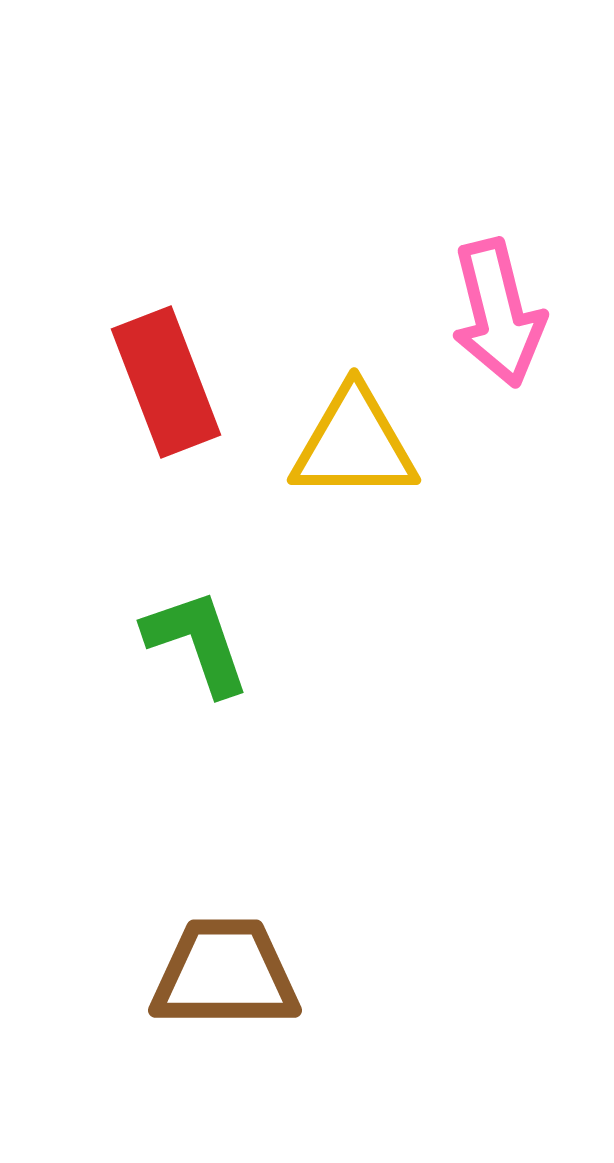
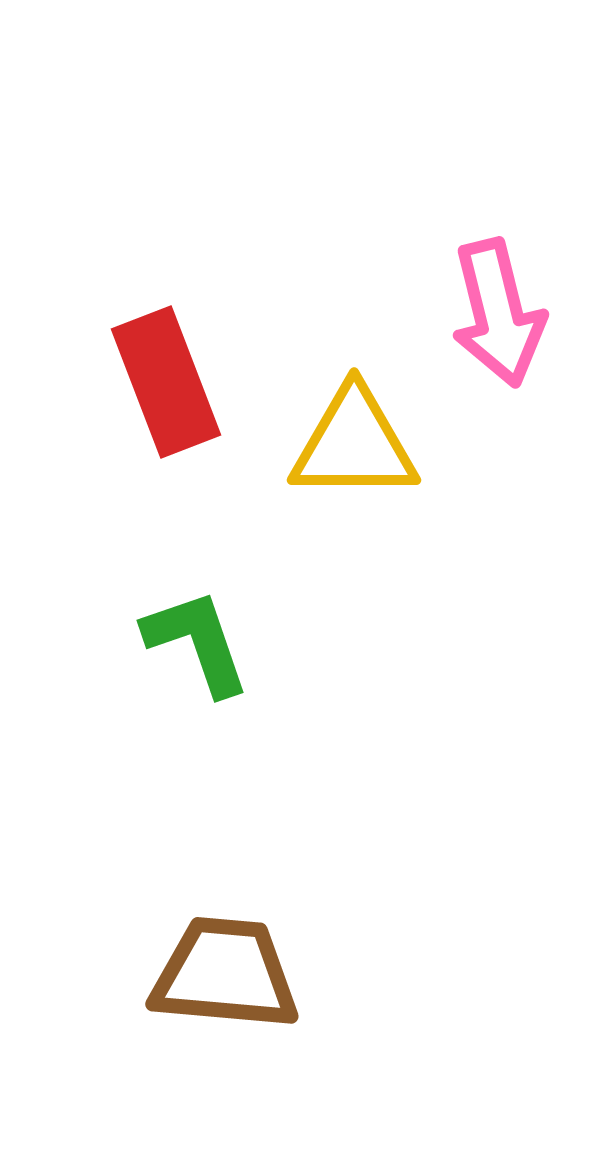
brown trapezoid: rotated 5 degrees clockwise
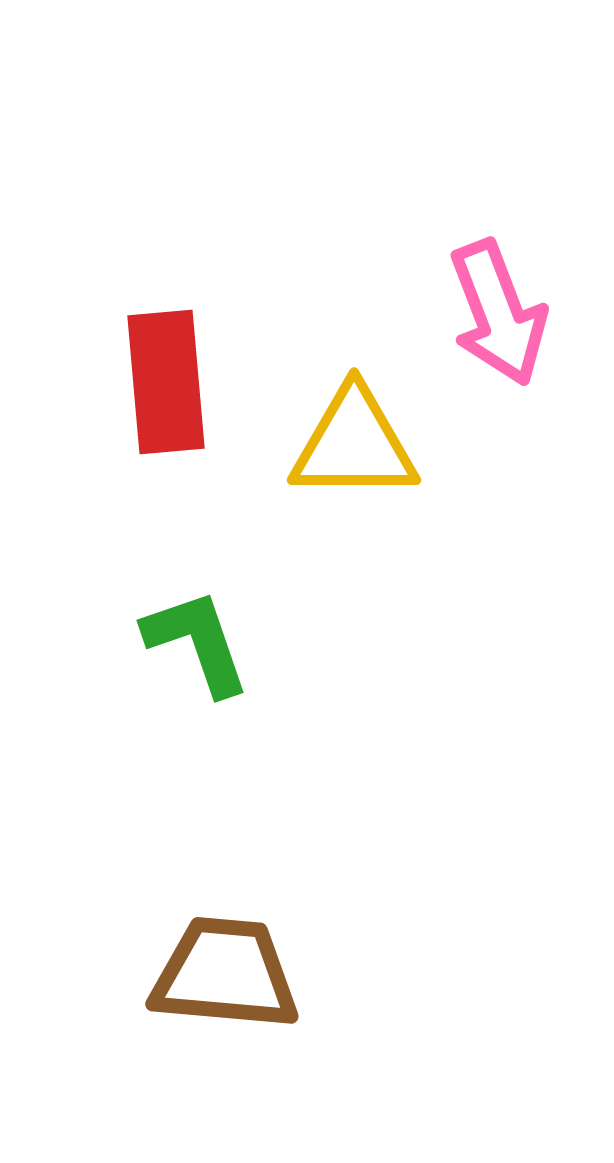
pink arrow: rotated 7 degrees counterclockwise
red rectangle: rotated 16 degrees clockwise
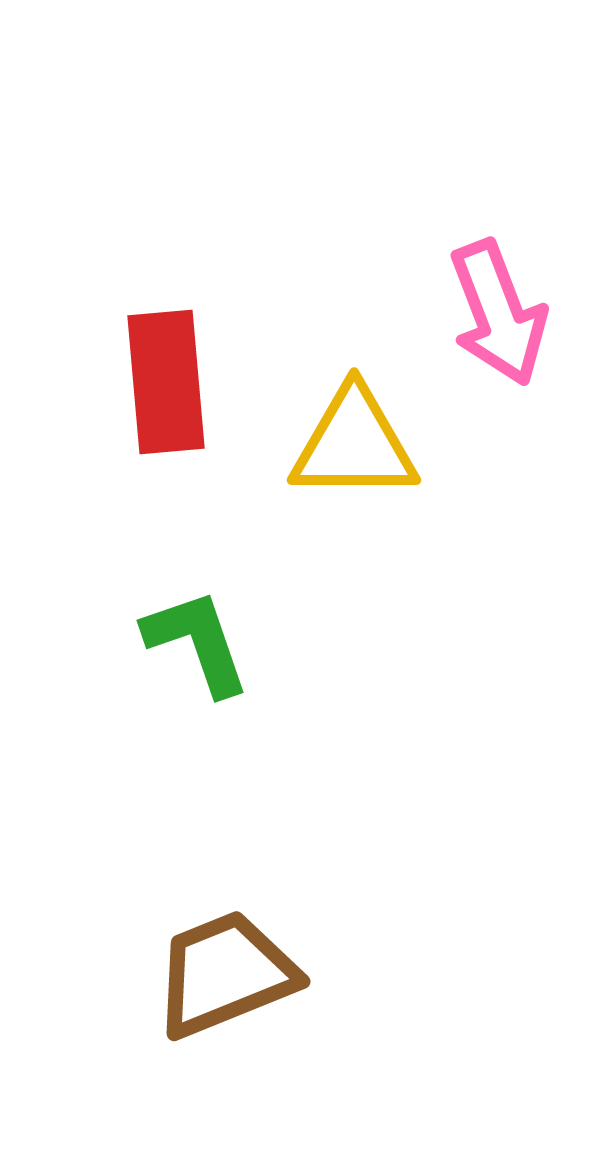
brown trapezoid: rotated 27 degrees counterclockwise
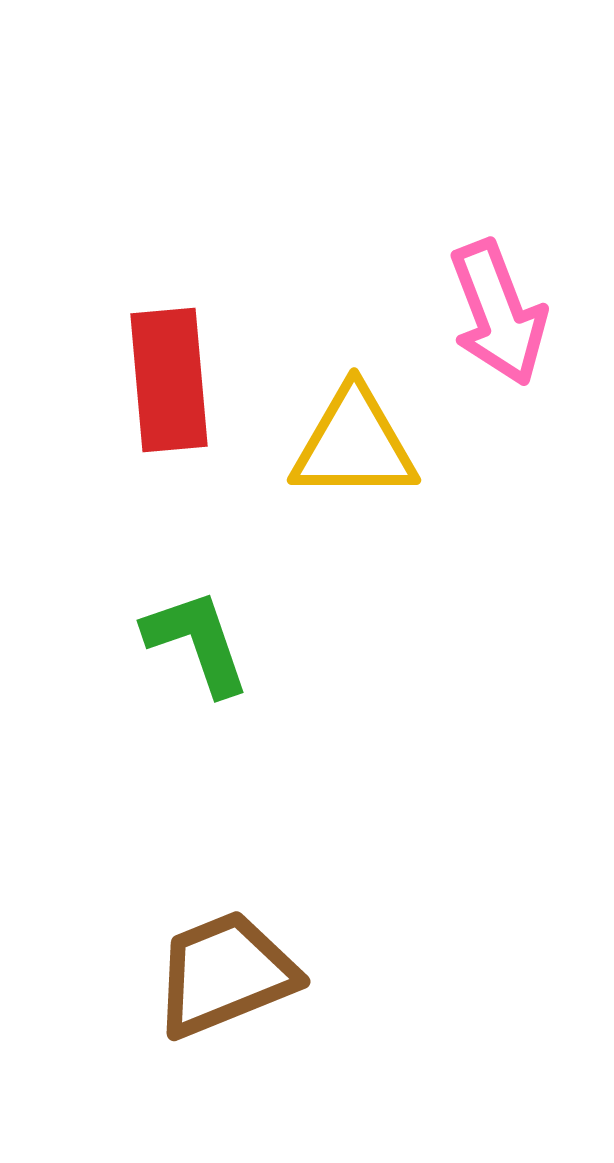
red rectangle: moved 3 px right, 2 px up
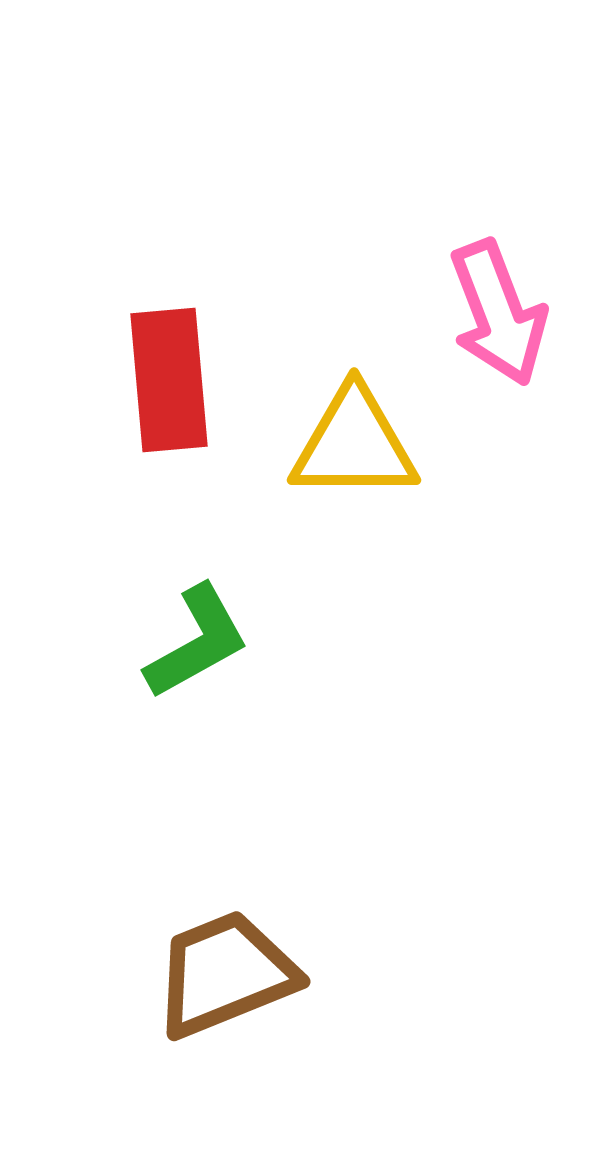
green L-shape: rotated 80 degrees clockwise
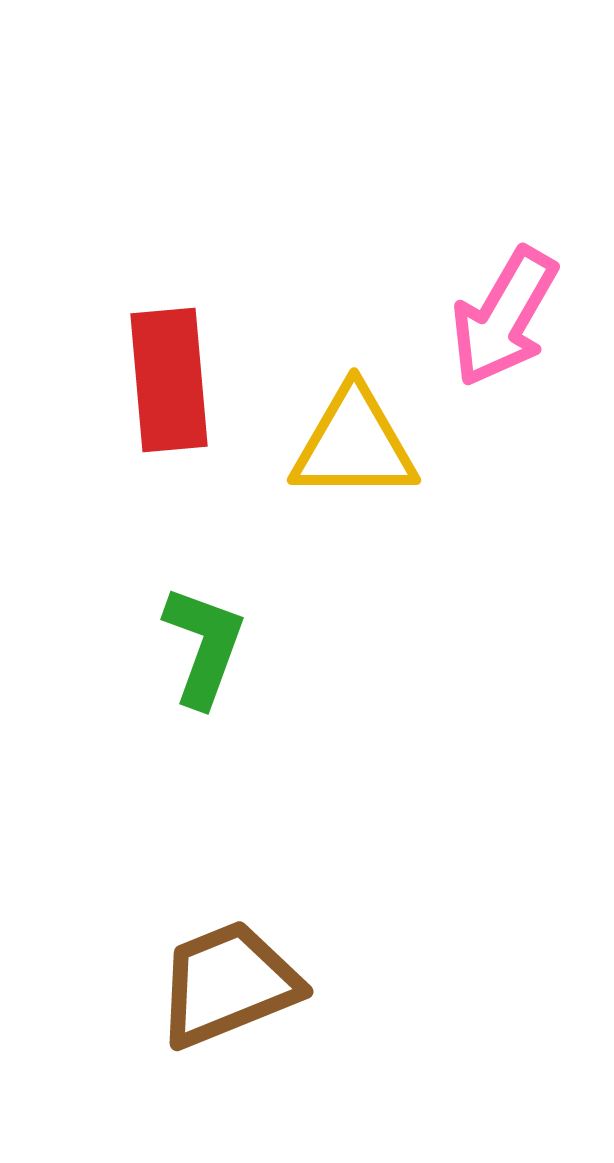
pink arrow: moved 6 px right, 4 px down; rotated 51 degrees clockwise
green L-shape: moved 7 px right, 4 px down; rotated 41 degrees counterclockwise
brown trapezoid: moved 3 px right, 10 px down
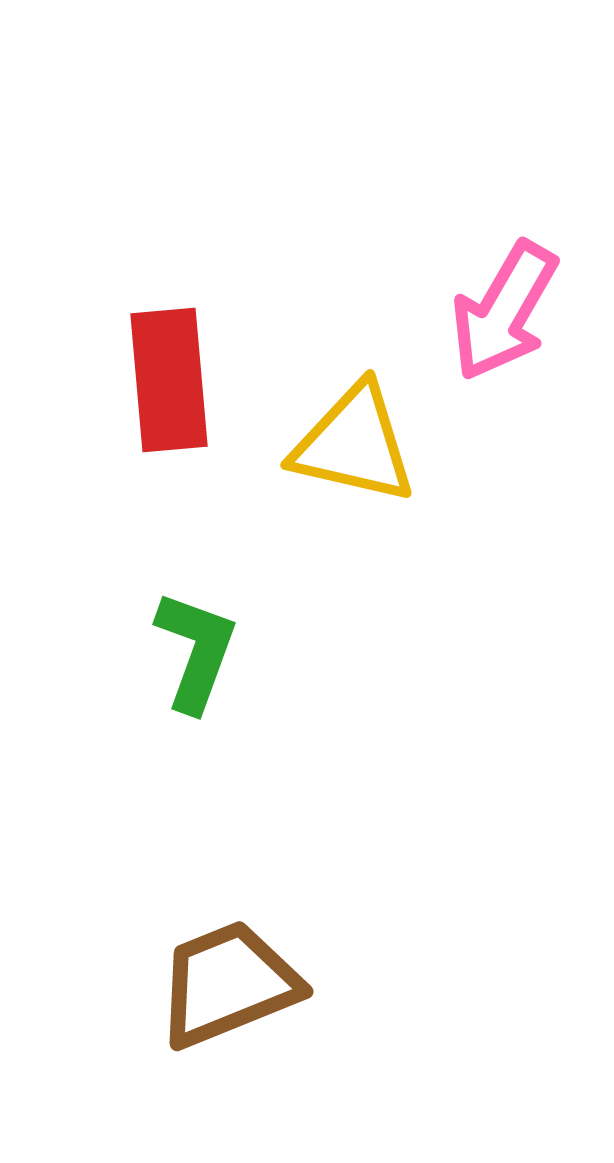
pink arrow: moved 6 px up
yellow triangle: rotated 13 degrees clockwise
green L-shape: moved 8 px left, 5 px down
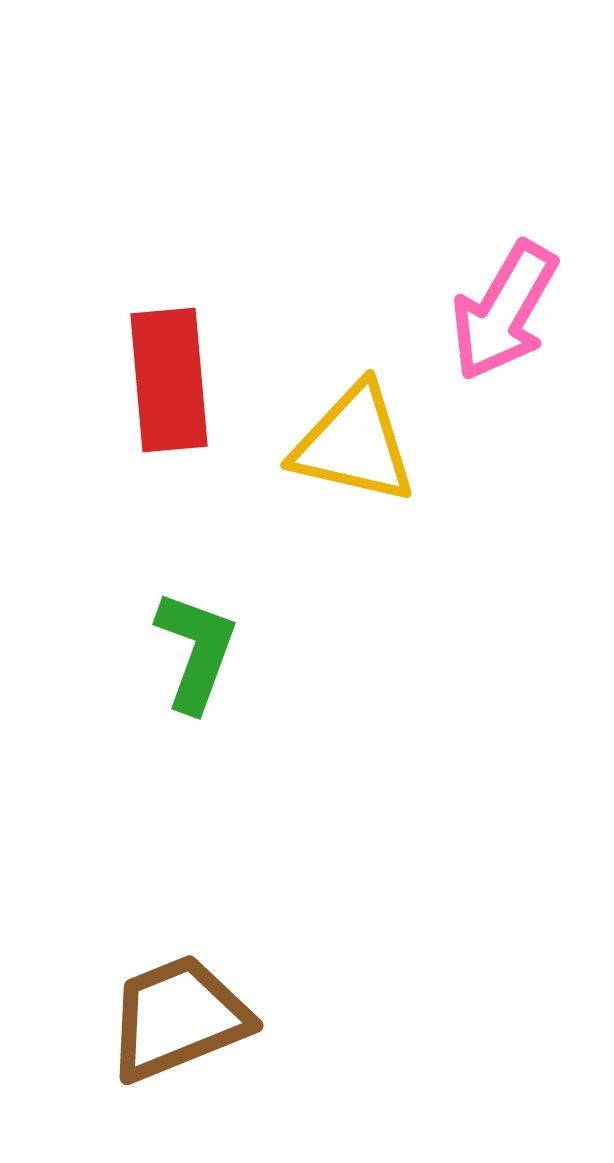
brown trapezoid: moved 50 px left, 34 px down
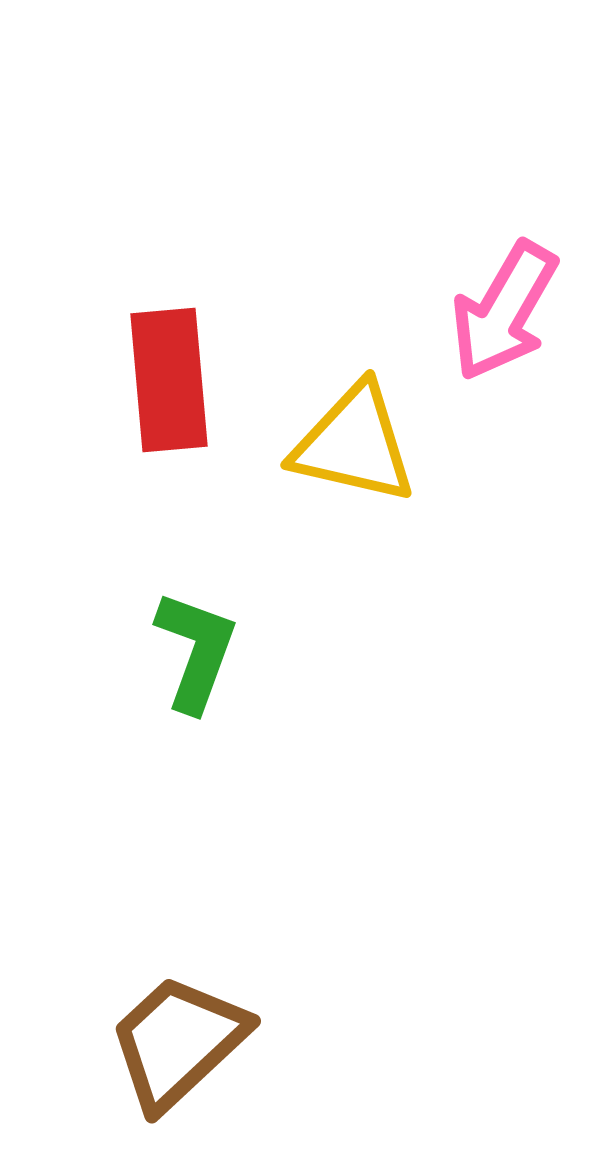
brown trapezoid: moved 24 px down; rotated 21 degrees counterclockwise
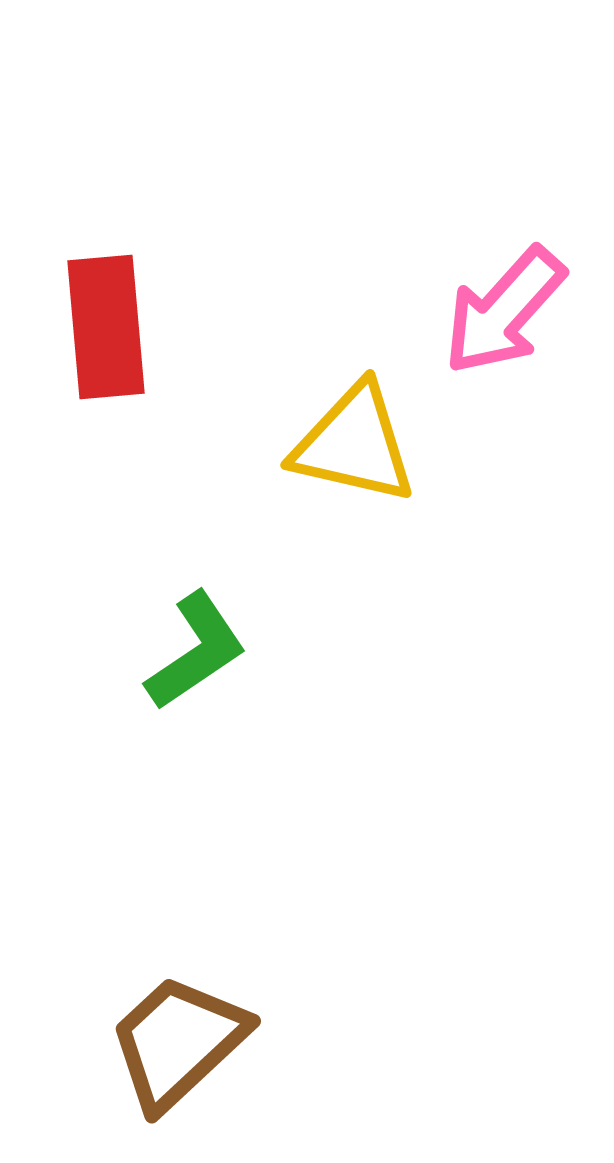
pink arrow: rotated 12 degrees clockwise
red rectangle: moved 63 px left, 53 px up
green L-shape: rotated 36 degrees clockwise
